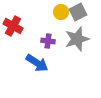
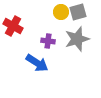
gray square: rotated 12 degrees clockwise
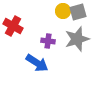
yellow circle: moved 2 px right, 1 px up
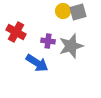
red cross: moved 3 px right, 6 px down
gray star: moved 6 px left, 7 px down
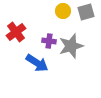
gray square: moved 8 px right
red cross: rotated 24 degrees clockwise
purple cross: moved 1 px right
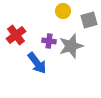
gray square: moved 3 px right, 8 px down
red cross: moved 3 px down
blue arrow: rotated 20 degrees clockwise
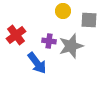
gray square: rotated 18 degrees clockwise
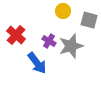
gray square: rotated 12 degrees clockwise
red cross: rotated 12 degrees counterclockwise
purple cross: rotated 24 degrees clockwise
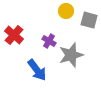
yellow circle: moved 3 px right
red cross: moved 2 px left
gray star: moved 9 px down
blue arrow: moved 7 px down
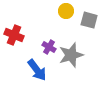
red cross: rotated 18 degrees counterclockwise
purple cross: moved 6 px down
